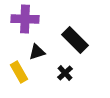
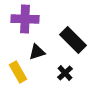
black rectangle: moved 2 px left
yellow rectangle: moved 1 px left
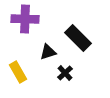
black rectangle: moved 5 px right, 2 px up
black triangle: moved 11 px right
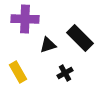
black rectangle: moved 2 px right
black triangle: moved 7 px up
black cross: rotated 14 degrees clockwise
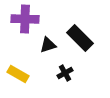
yellow rectangle: moved 2 px down; rotated 30 degrees counterclockwise
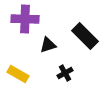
black rectangle: moved 5 px right, 2 px up
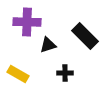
purple cross: moved 2 px right, 3 px down
black cross: rotated 28 degrees clockwise
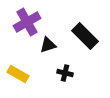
purple cross: rotated 32 degrees counterclockwise
black cross: rotated 14 degrees clockwise
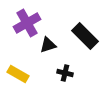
purple cross: moved 1 px down
